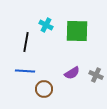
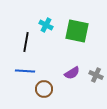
green square: rotated 10 degrees clockwise
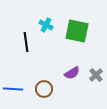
black line: rotated 18 degrees counterclockwise
blue line: moved 12 px left, 18 px down
gray cross: rotated 24 degrees clockwise
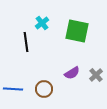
cyan cross: moved 4 px left, 2 px up; rotated 24 degrees clockwise
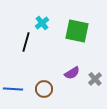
black line: rotated 24 degrees clockwise
gray cross: moved 1 px left, 4 px down
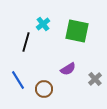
cyan cross: moved 1 px right, 1 px down
purple semicircle: moved 4 px left, 4 px up
blue line: moved 5 px right, 9 px up; rotated 54 degrees clockwise
